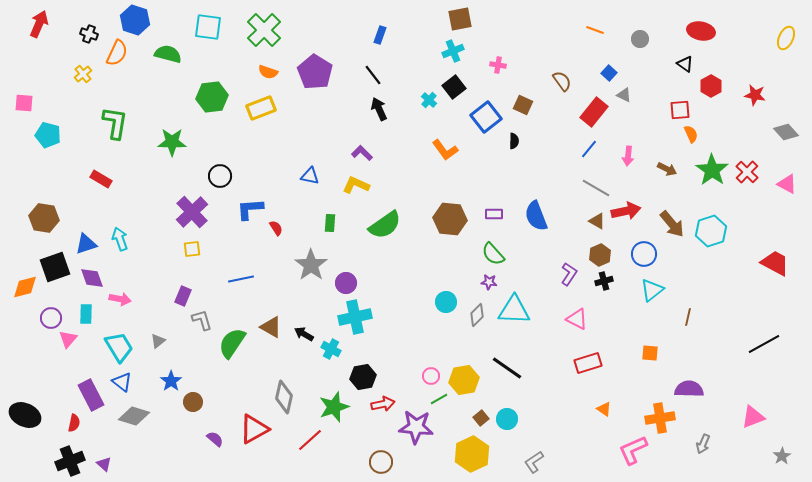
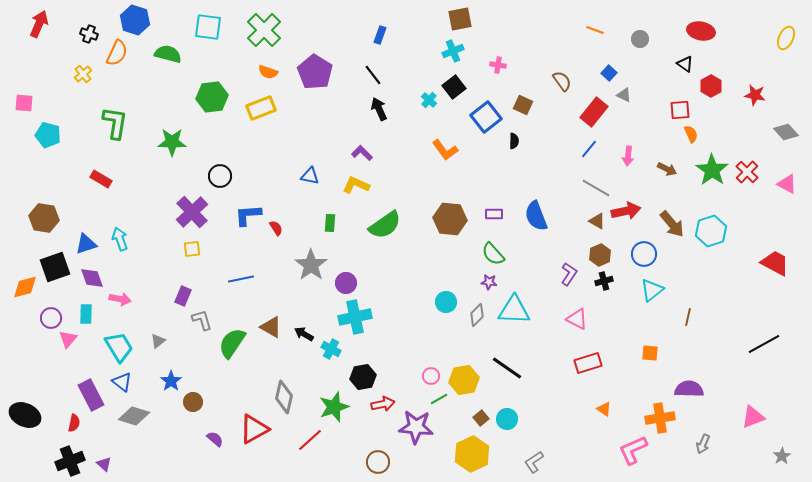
blue L-shape at (250, 209): moved 2 px left, 6 px down
brown circle at (381, 462): moved 3 px left
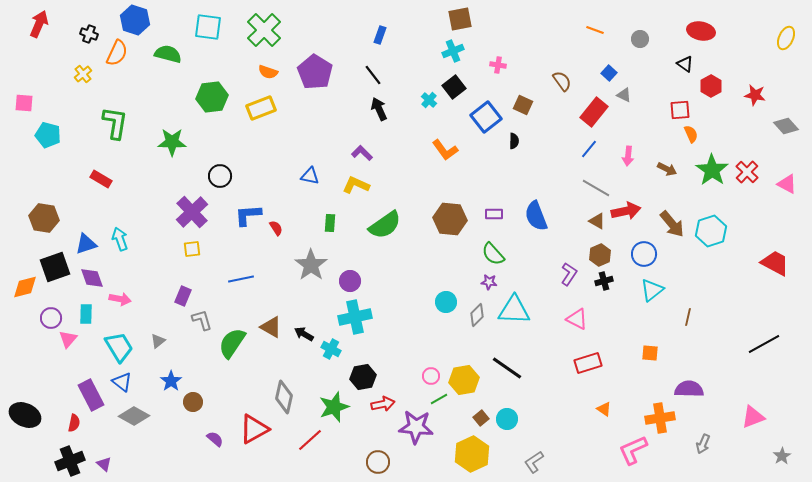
gray diamond at (786, 132): moved 6 px up
purple circle at (346, 283): moved 4 px right, 2 px up
gray diamond at (134, 416): rotated 12 degrees clockwise
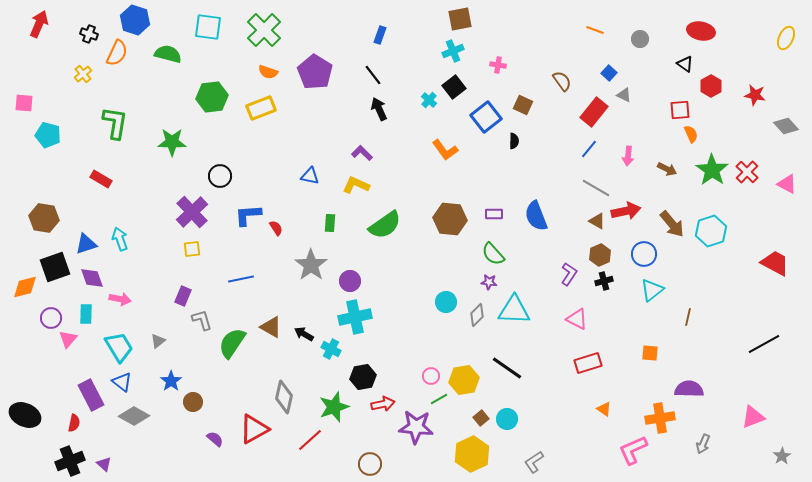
brown circle at (378, 462): moved 8 px left, 2 px down
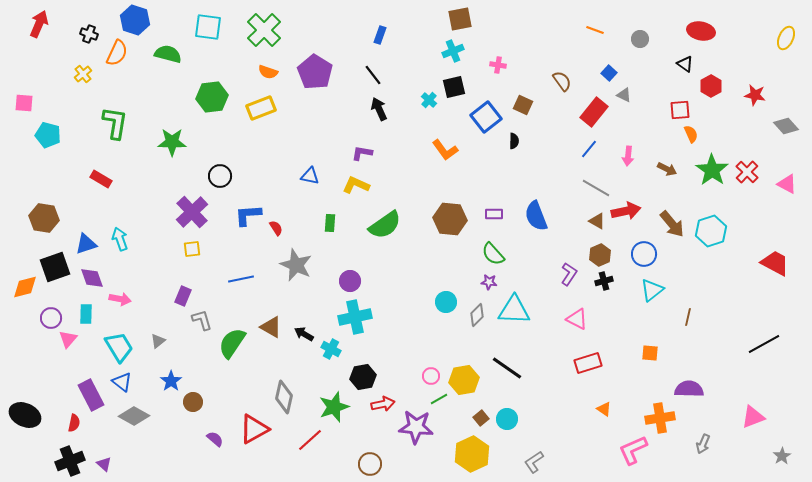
black square at (454, 87): rotated 25 degrees clockwise
purple L-shape at (362, 153): rotated 35 degrees counterclockwise
gray star at (311, 265): moved 15 px left; rotated 12 degrees counterclockwise
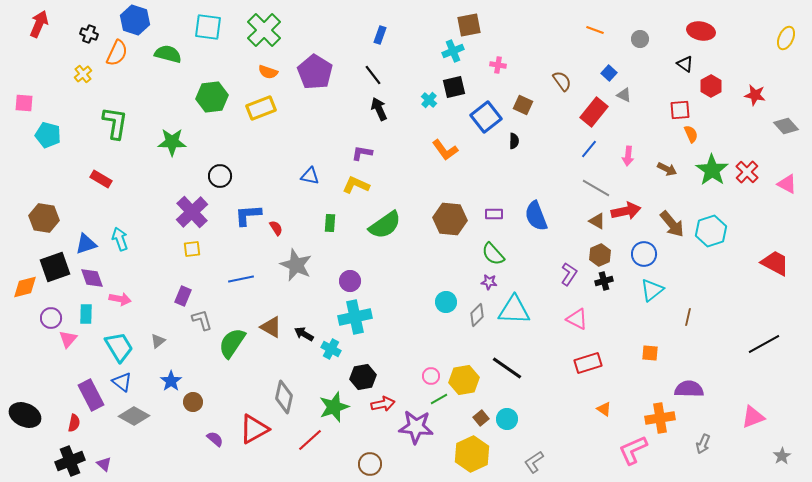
brown square at (460, 19): moved 9 px right, 6 px down
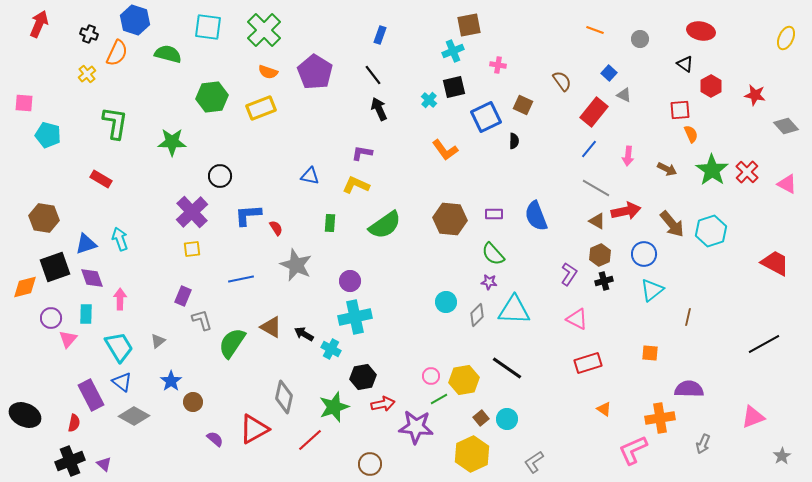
yellow cross at (83, 74): moved 4 px right
blue square at (486, 117): rotated 12 degrees clockwise
pink arrow at (120, 299): rotated 100 degrees counterclockwise
